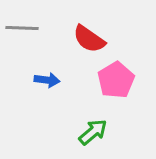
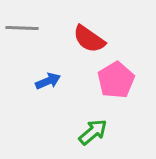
blue arrow: moved 1 px right, 1 px down; rotated 30 degrees counterclockwise
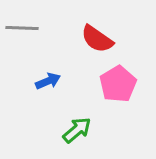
red semicircle: moved 8 px right
pink pentagon: moved 2 px right, 4 px down
green arrow: moved 16 px left, 2 px up
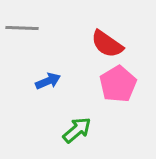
red semicircle: moved 10 px right, 5 px down
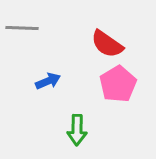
green arrow: rotated 132 degrees clockwise
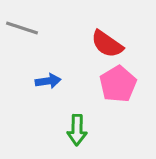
gray line: rotated 16 degrees clockwise
blue arrow: rotated 15 degrees clockwise
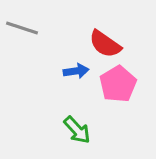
red semicircle: moved 2 px left
blue arrow: moved 28 px right, 10 px up
green arrow: rotated 44 degrees counterclockwise
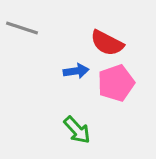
red semicircle: moved 2 px right, 1 px up; rotated 8 degrees counterclockwise
pink pentagon: moved 2 px left, 1 px up; rotated 12 degrees clockwise
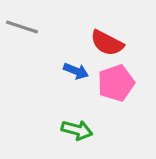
gray line: moved 1 px up
blue arrow: rotated 30 degrees clockwise
green arrow: rotated 32 degrees counterclockwise
